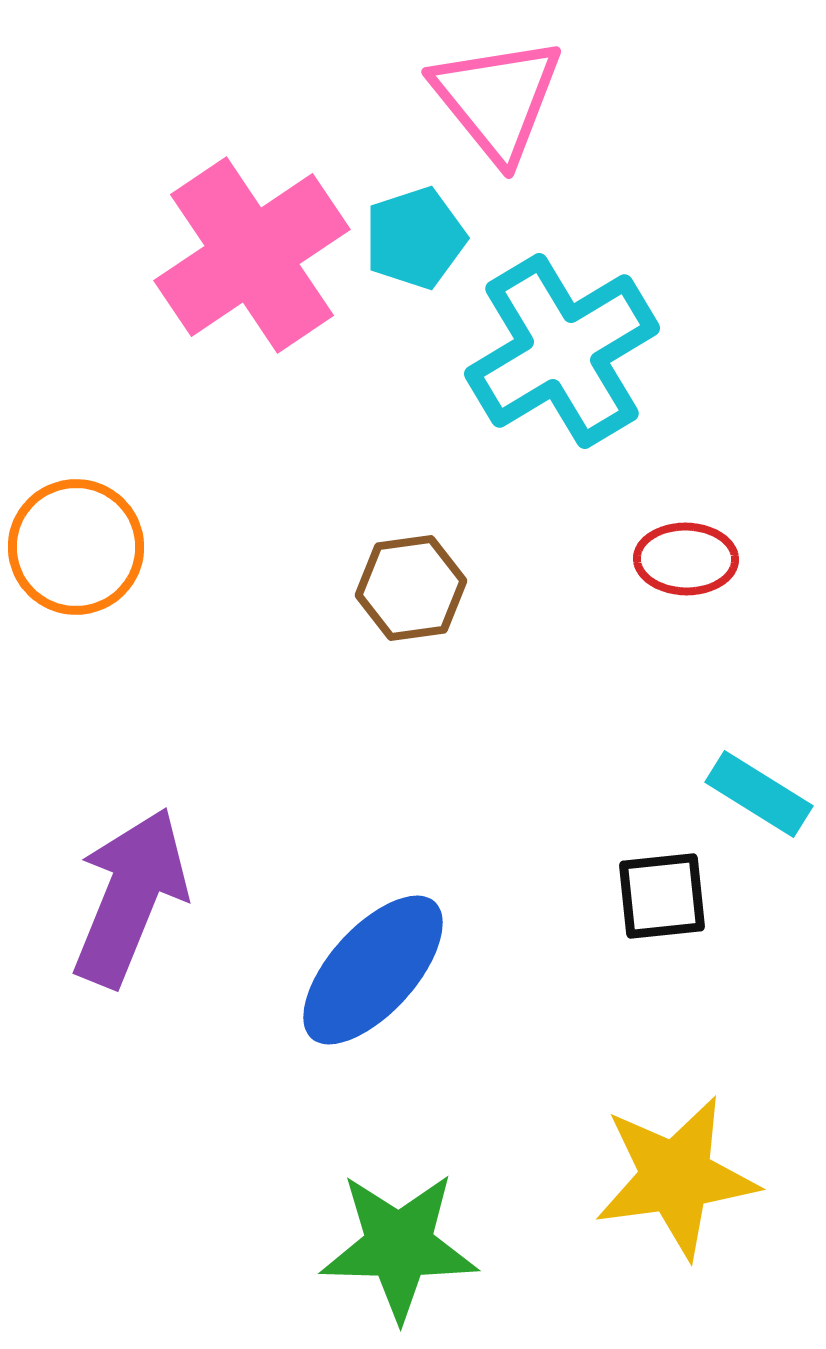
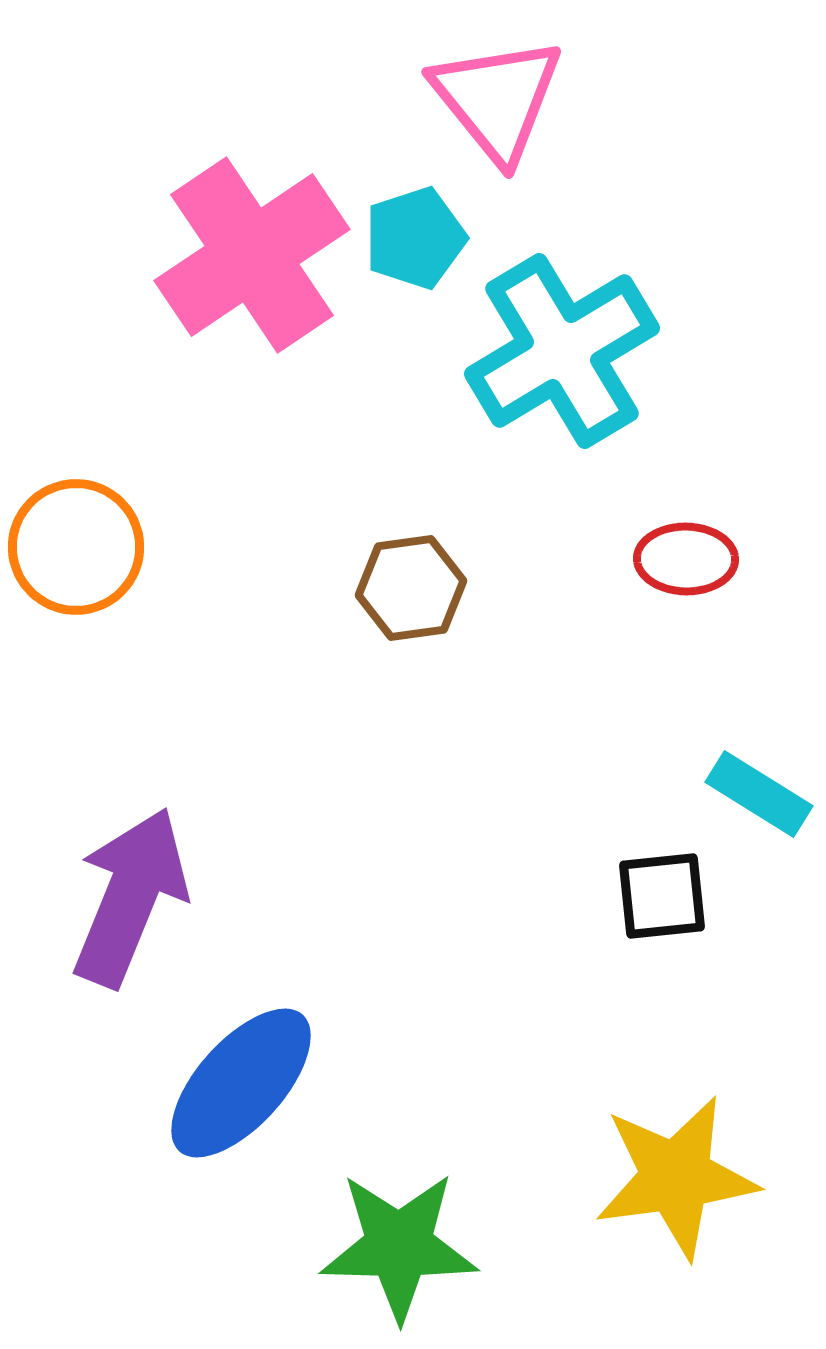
blue ellipse: moved 132 px left, 113 px down
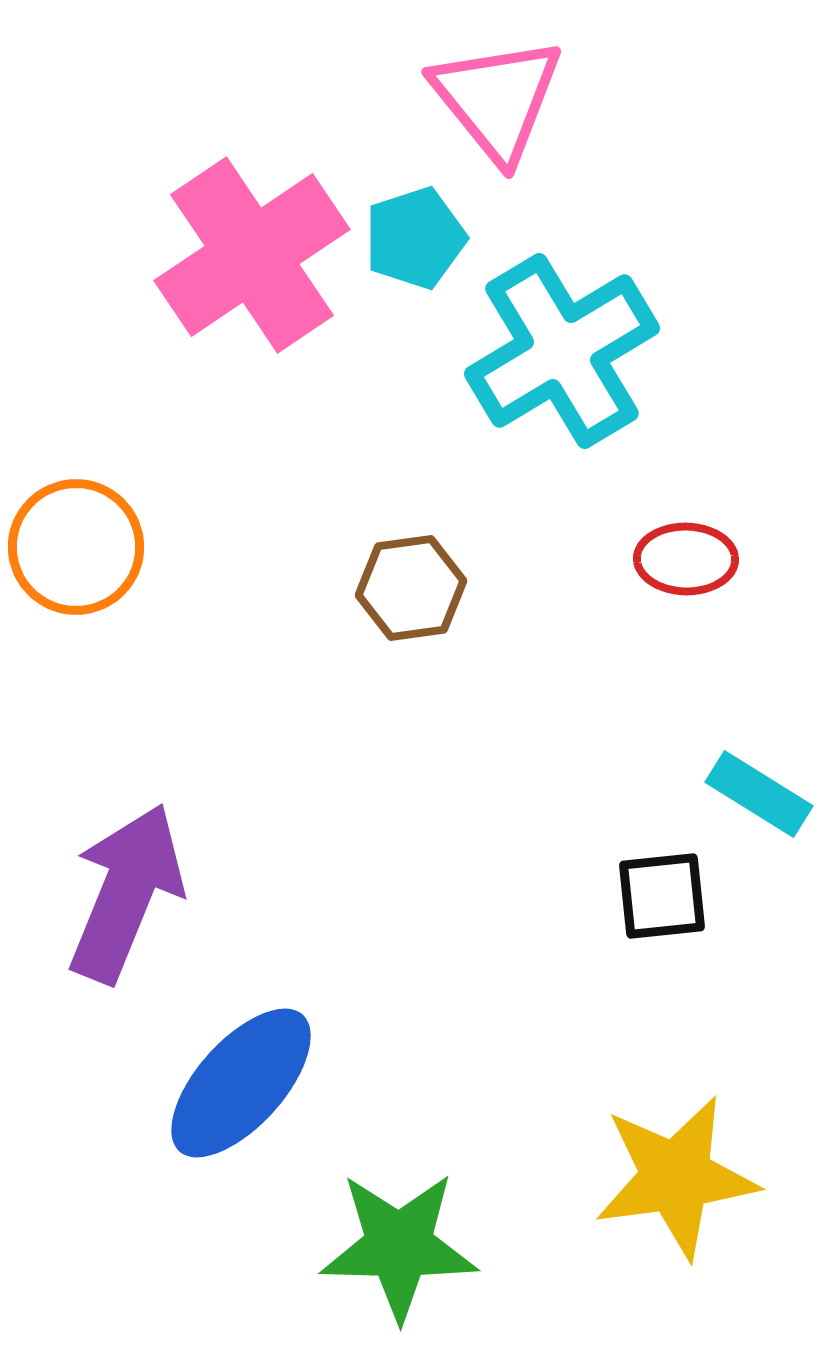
purple arrow: moved 4 px left, 4 px up
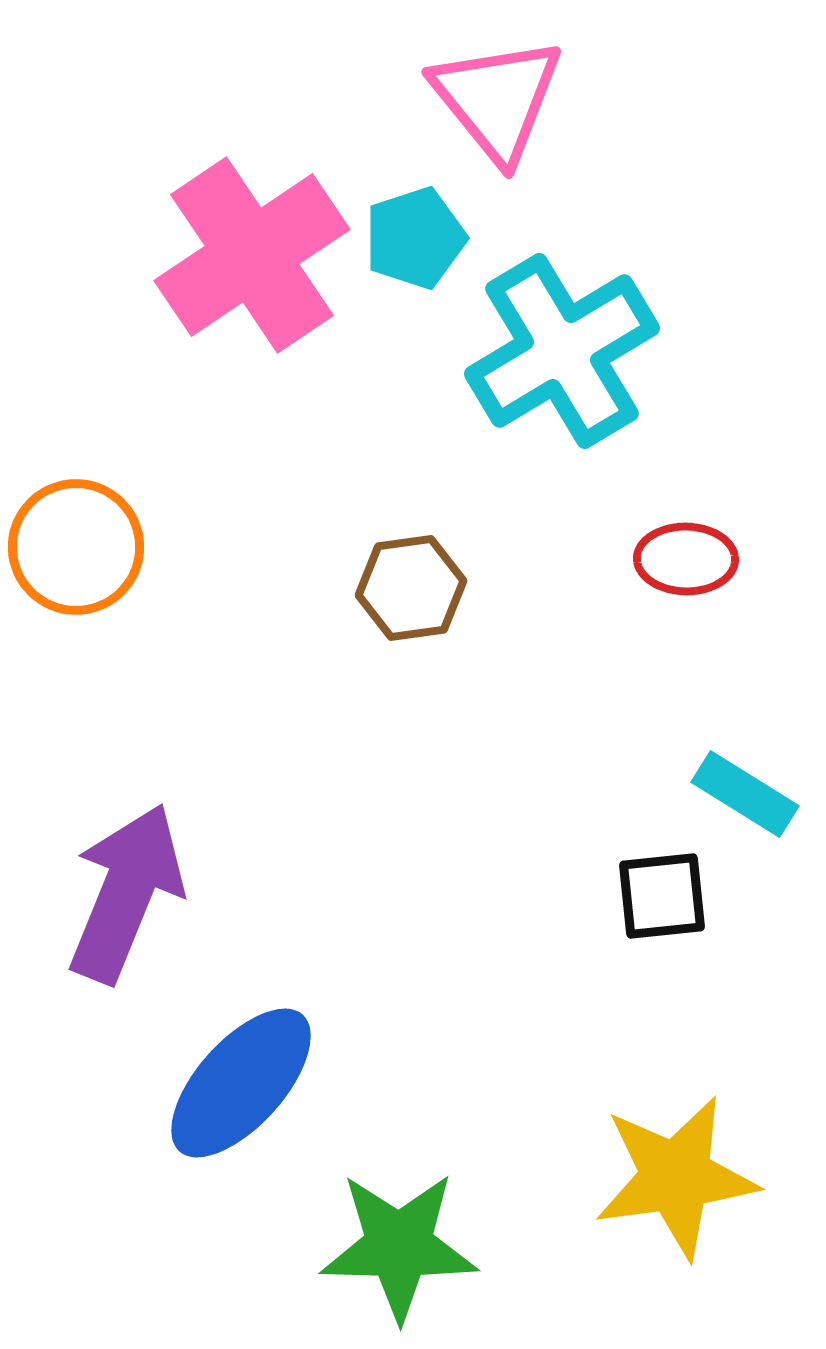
cyan rectangle: moved 14 px left
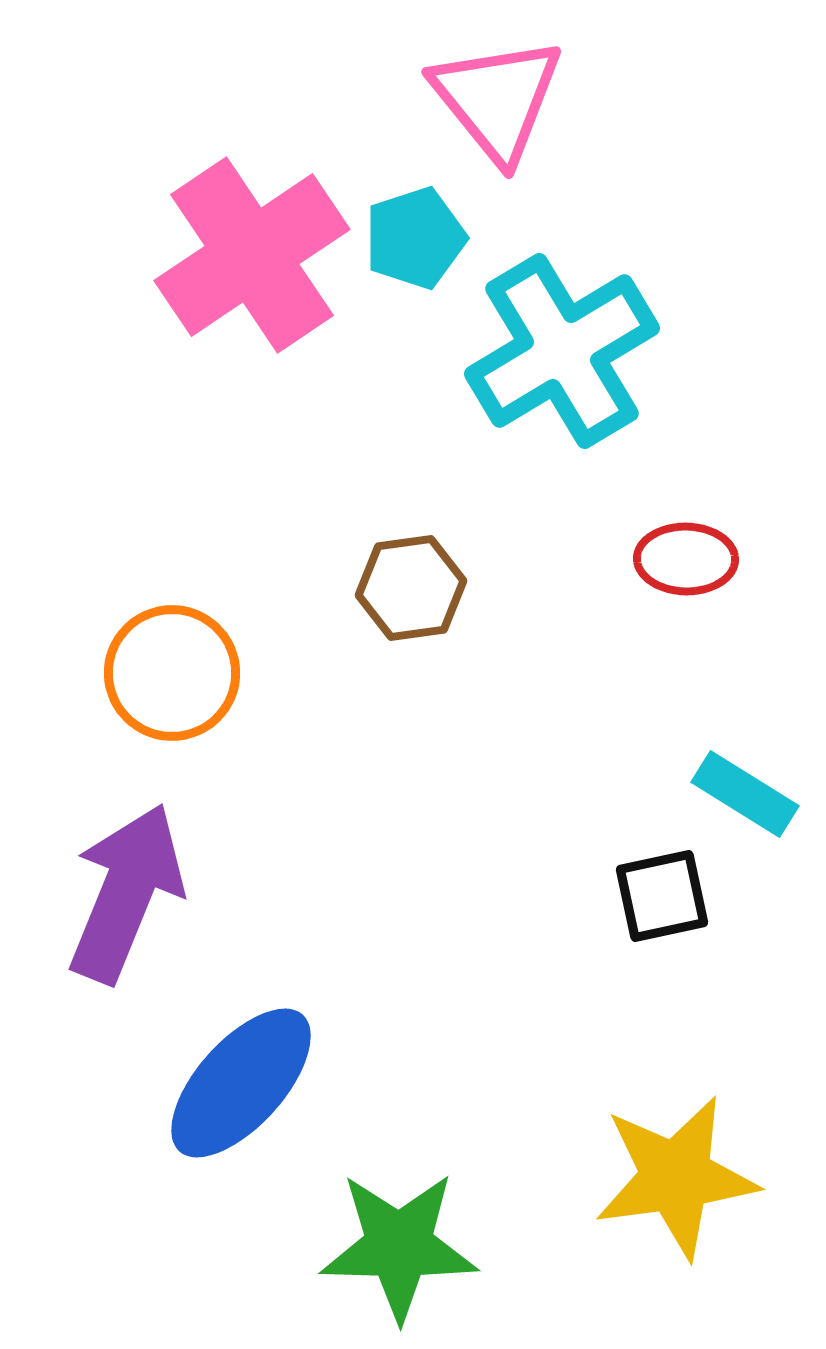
orange circle: moved 96 px right, 126 px down
black square: rotated 6 degrees counterclockwise
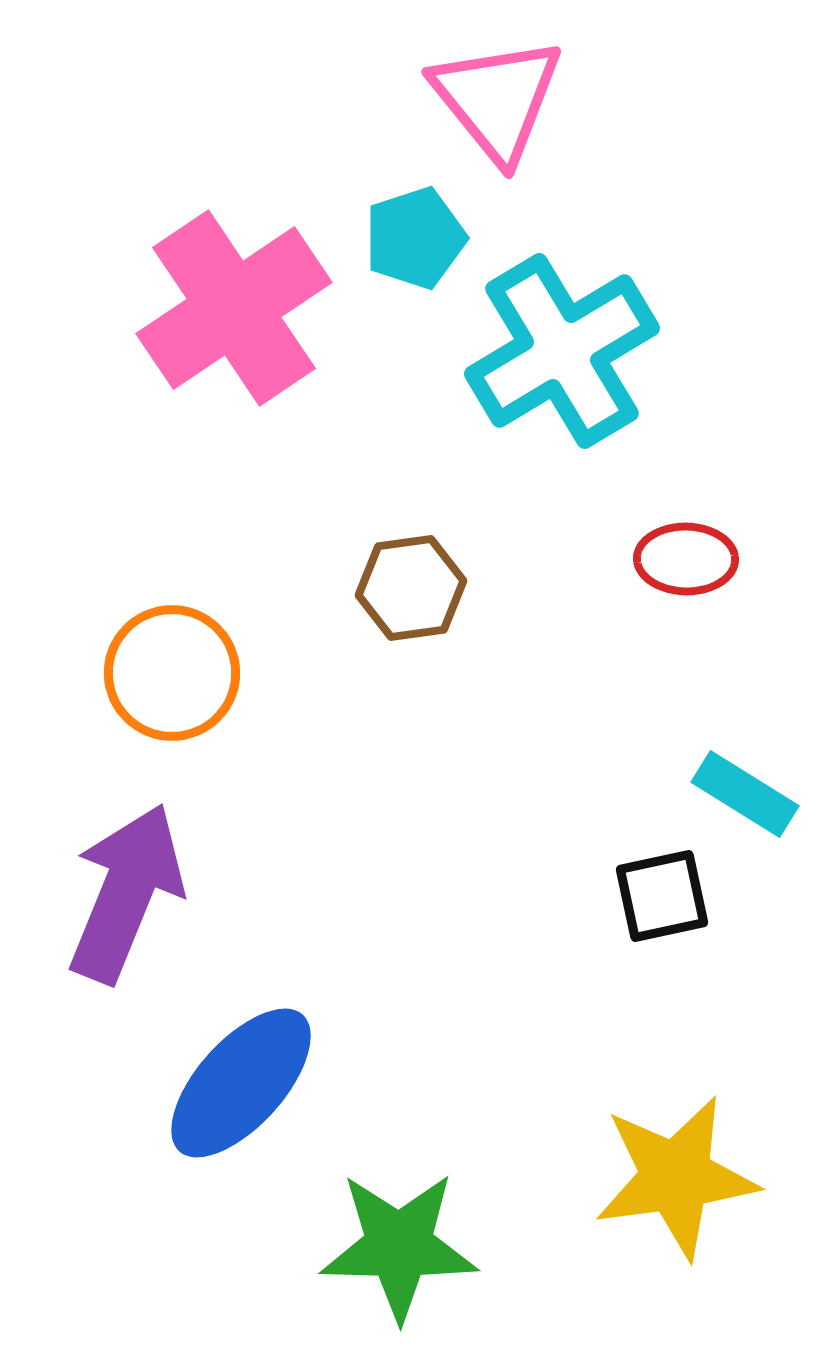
pink cross: moved 18 px left, 53 px down
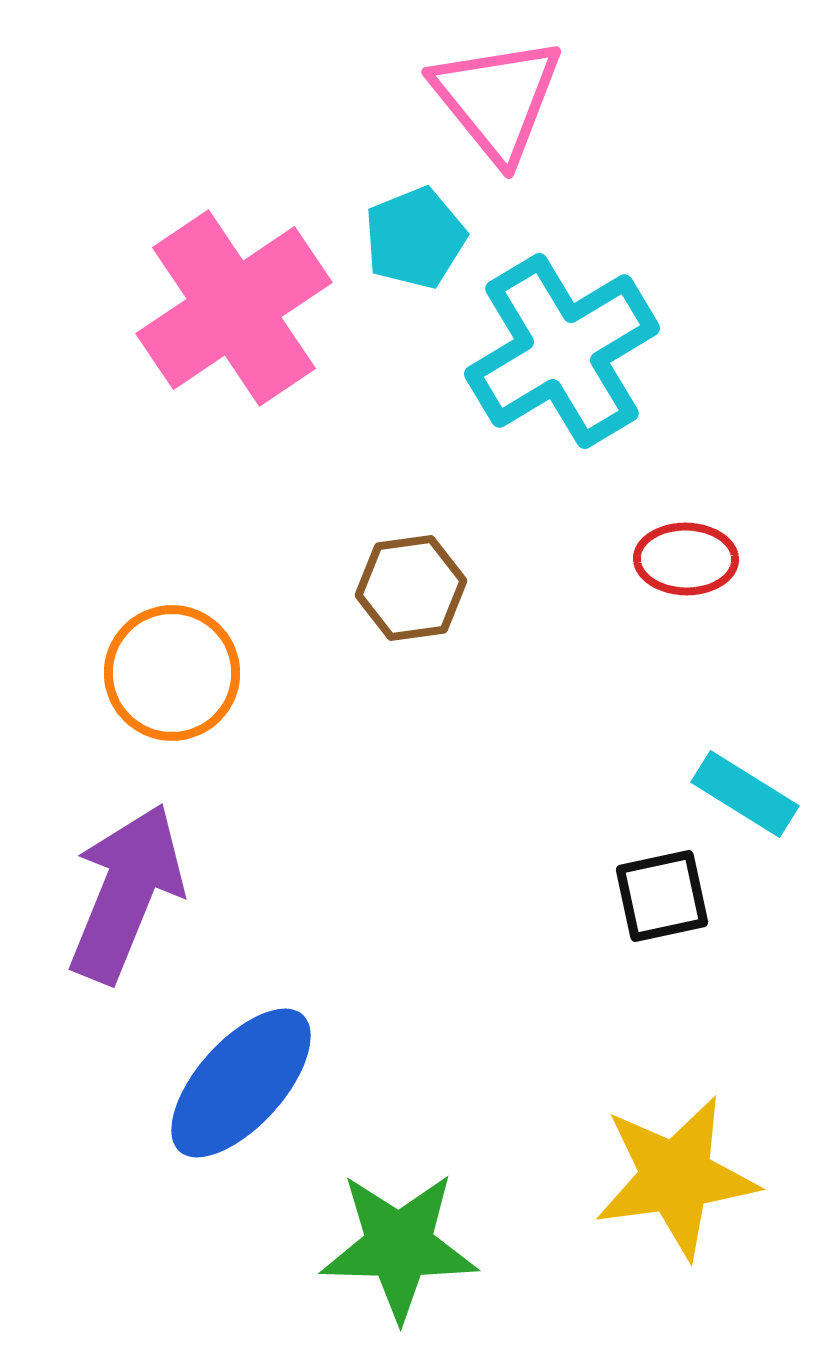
cyan pentagon: rotated 4 degrees counterclockwise
